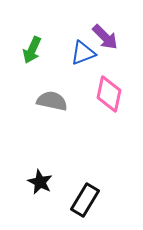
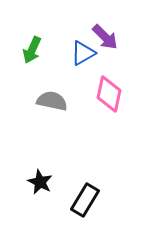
blue triangle: rotated 8 degrees counterclockwise
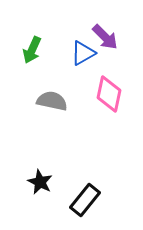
black rectangle: rotated 8 degrees clockwise
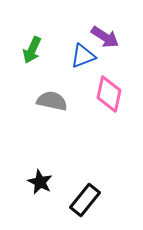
purple arrow: rotated 12 degrees counterclockwise
blue triangle: moved 3 px down; rotated 8 degrees clockwise
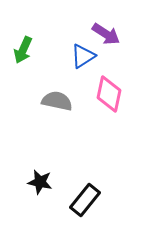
purple arrow: moved 1 px right, 3 px up
green arrow: moved 9 px left
blue triangle: rotated 12 degrees counterclockwise
gray semicircle: moved 5 px right
black star: rotated 15 degrees counterclockwise
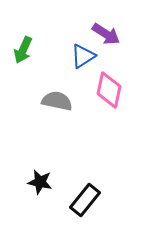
pink diamond: moved 4 px up
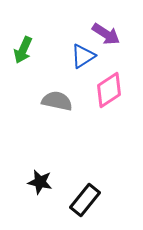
pink diamond: rotated 45 degrees clockwise
